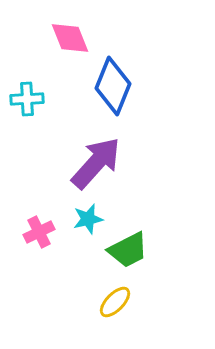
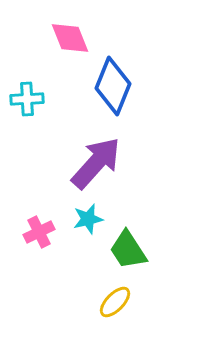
green trapezoid: rotated 84 degrees clockwise
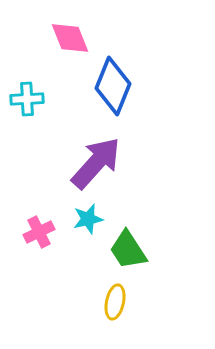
yellow ellipse: rotated 32 degrees counterclockwise
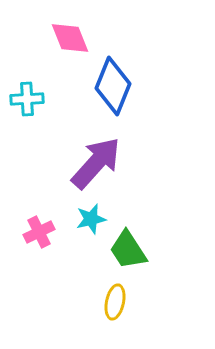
cyan star: moved 3 px right
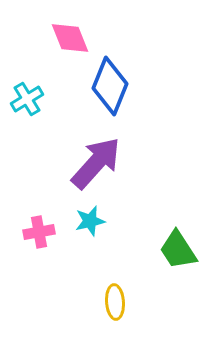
blue diamond: moved 3 px left
cyan cross: rotated 28 degrees counterclockwise
cyan star: moved 1 px left, 2 px down
pink cross: rotated 16 degrees clockwise
green trapezoid: moved 50 px right
yellow ellipse: rotated 16 degrees counterclockwise
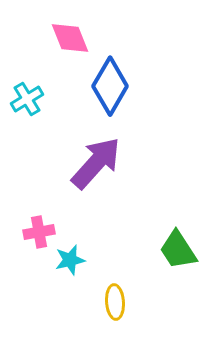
blue diamond: rotated 8 degrees clockwise
cyan star: moved 20 px left, 39 px down
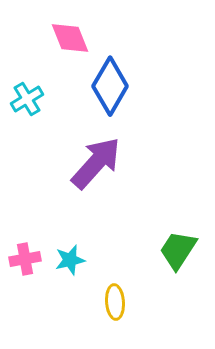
pink cross: moved 14 px left, 27 px down
green trapezoid: rotated 66 degrees clockwise
